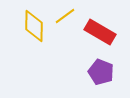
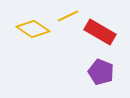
yellow line: moved 3 px right; rotated 10 degrees clockwise
yellow diamond: moved 1 px left, 3 px down; rotated 56 degrees counterclockwise
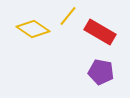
yellow line: rotated 25 degrees counterclockwise
purple pentagon: rotated 10 degrees counterclockwise
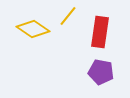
red rectangle: rotated 68 degrees clockwise
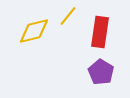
yellow diamond: moved 1 px right, 2 px down; rotated 48 degrees counterclockwise
purple pentagon: rotated 20 degrees clockwise
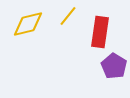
yellow diamond: moved 6 px left, 7 px up
purple pentagon: moved 13 px right, 6 px up
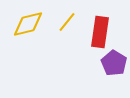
yellow line: moved 1 px left, 6 px down
purple pentagon: moved 3 px up
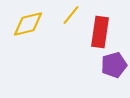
yellow line: moved 4 px right, 7 px up
purple pentagon: moved 2 px down; rotated 25 degrees clockwise
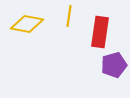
yellow line: moved 2 px left, 1 px down; rotated 30 degrees counterclockwise
yellow diamond: moved 1 px left; rotated 24 degrees clockwise
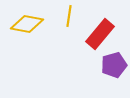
red rectangle: moved 2 px down; rotated 32 degrees clockwise
